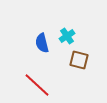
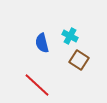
cyan cross: moved 3 px right; rotated 28 degrees counterclockwise
brown square: rotated 18 degrees clockwise
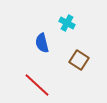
cyan cross: moved 3 px left, 13 px up
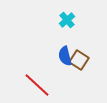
cyan cross: moved 3 px up; rotated 21 degrees clockwise
blue semicircle: moved 23 px right, 13 px down
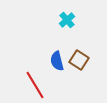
blue semicircle: moved 8 px left, 5 px down
red line: moved 2 px left; rotated 16 degrees clockwise
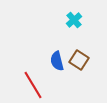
cyan cross: moved 7 px right
red line: moved 2 px left
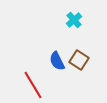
blue semicircle: rotated 12 degrees counterclockwise
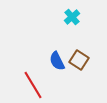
cyan cross: moved 2 px left, 3 px up
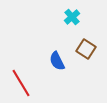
brown square: moved 7 px right, 11 px up
red line: moved 12 px left, 2 px up
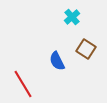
red line: moved 2 px right, 1 px down
